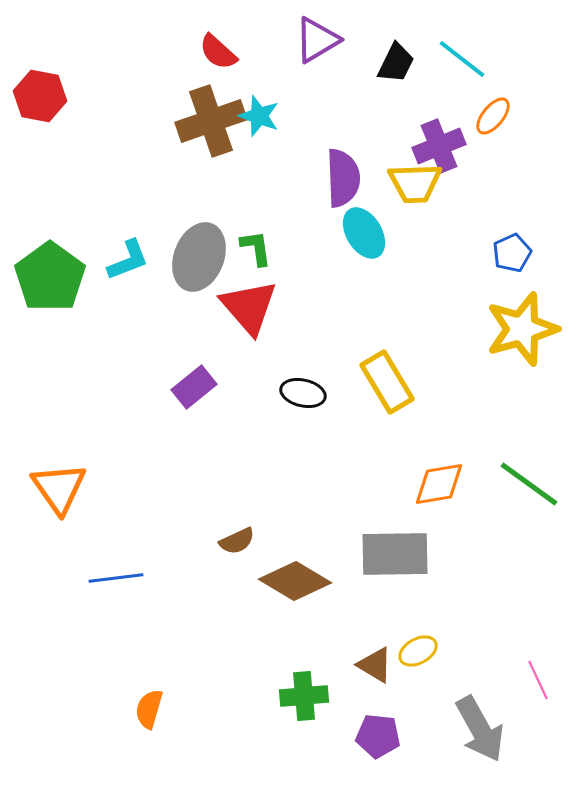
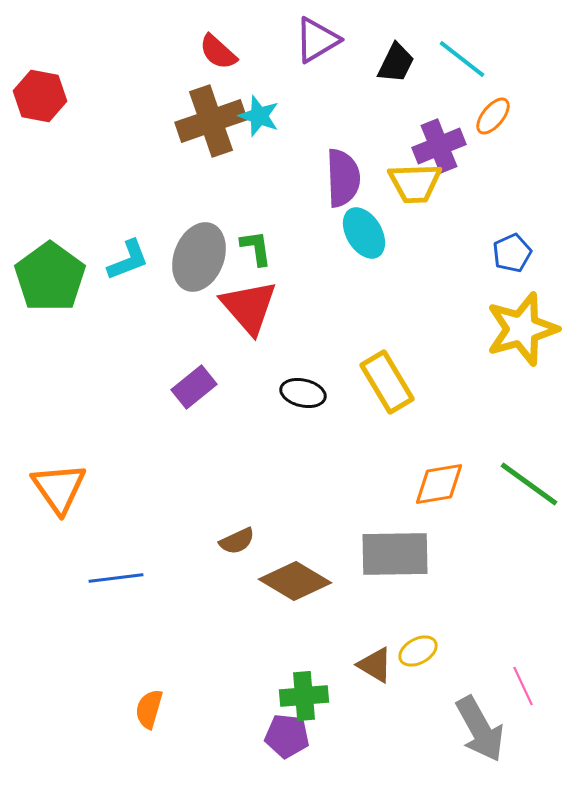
pink line: moved 15 px left, 6 px down
purple pentagon: moved 91 px left
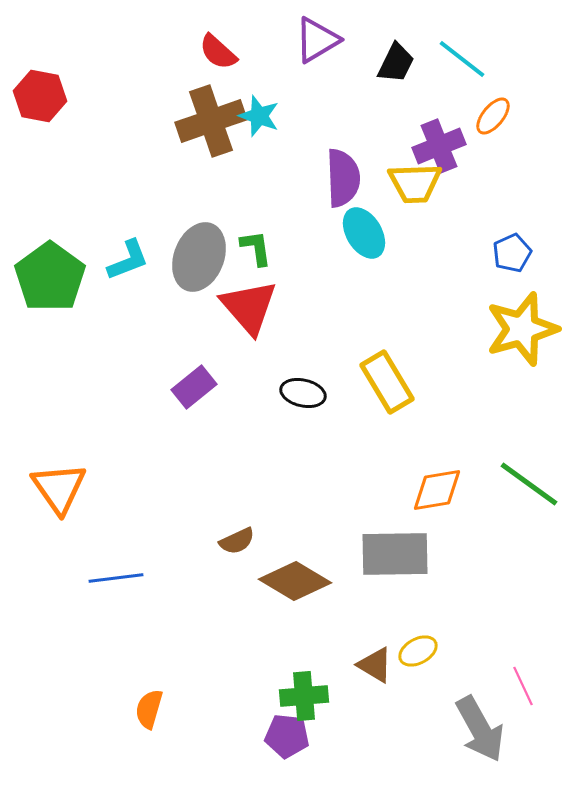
orange diamond: moved 2 px left, 6 px down
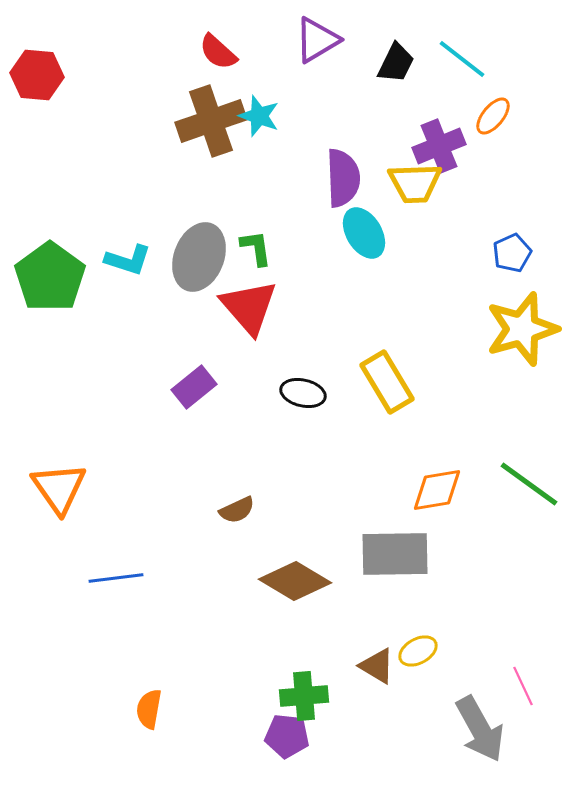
red hexagon: moved 3 px left, 21 px up; rotated 6 degrees counterclockwise
cyan L-shape: rotated 39 degrees clockwise
brown semicircle: moved 31 px up
brown triangle: moved 2 px right, 1 px down
orange semicircle: rotated 6 degrees counterclockwise
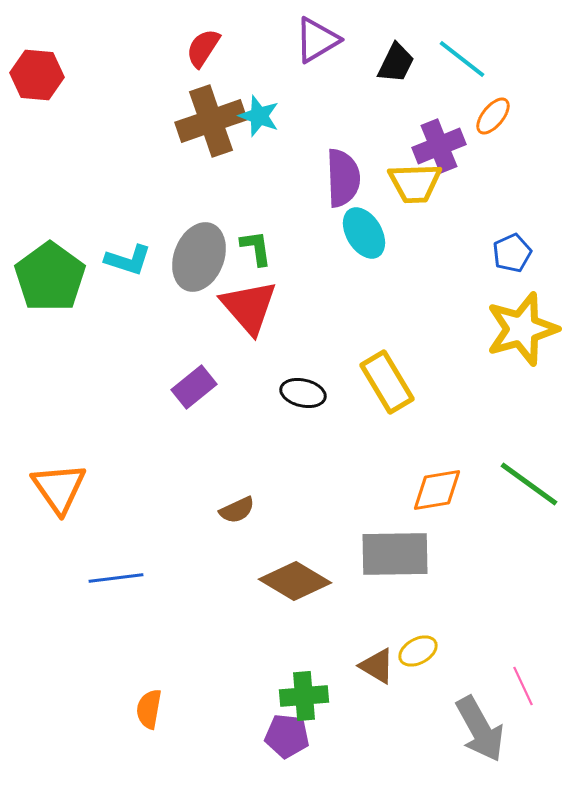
red semicircle: moved 15 px left, 4 px up; rotated 81 degrees clockwise
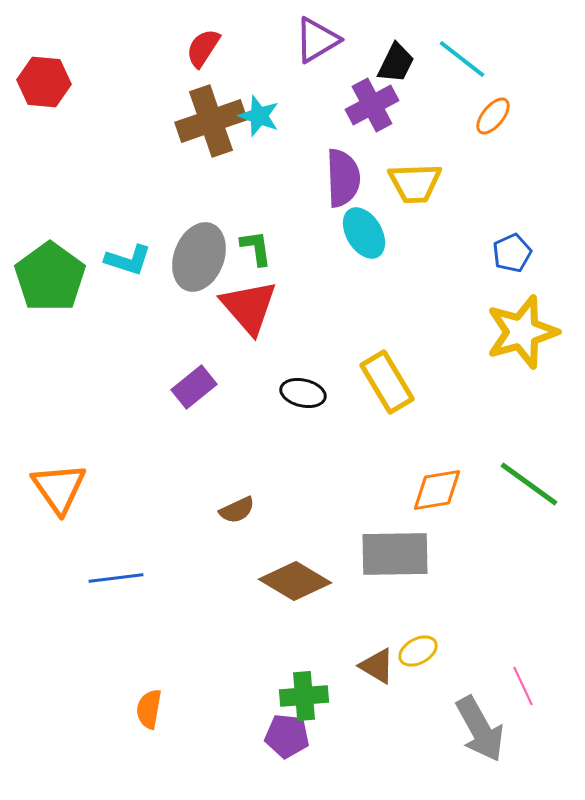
red hexagon: moved 7 px right, 7 px down
purple cross: moved 67 px left, 41 px up; rotated 6 degrees counterclockwise
yellow star: moved 3 px down
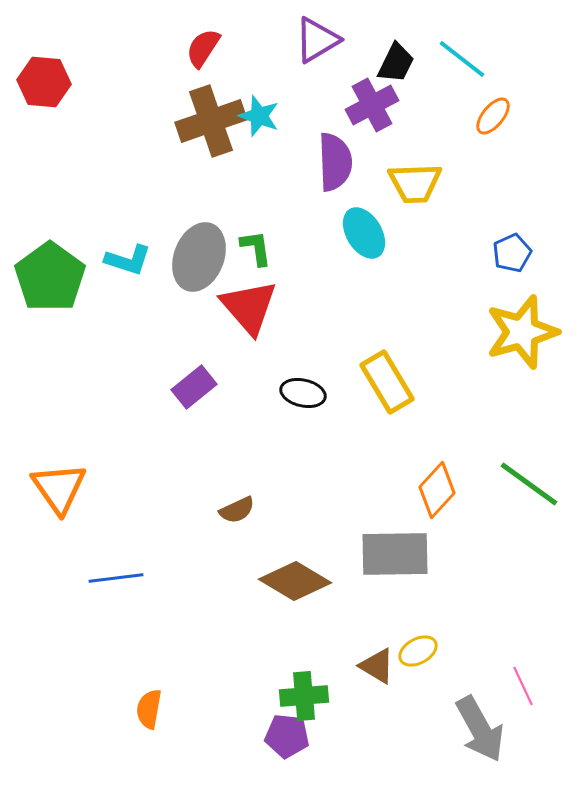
purple semicircle: moved 8 px left, 16 px up
orange diamond: rotated 38 degrees counterclockwise
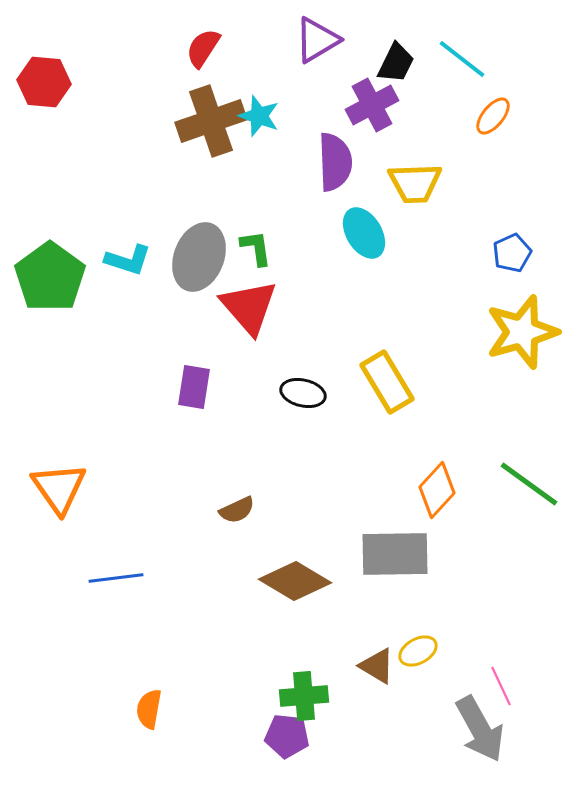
purple rectangle: rotated 42 degrees counterclockwise
pink line: moved 22 px left
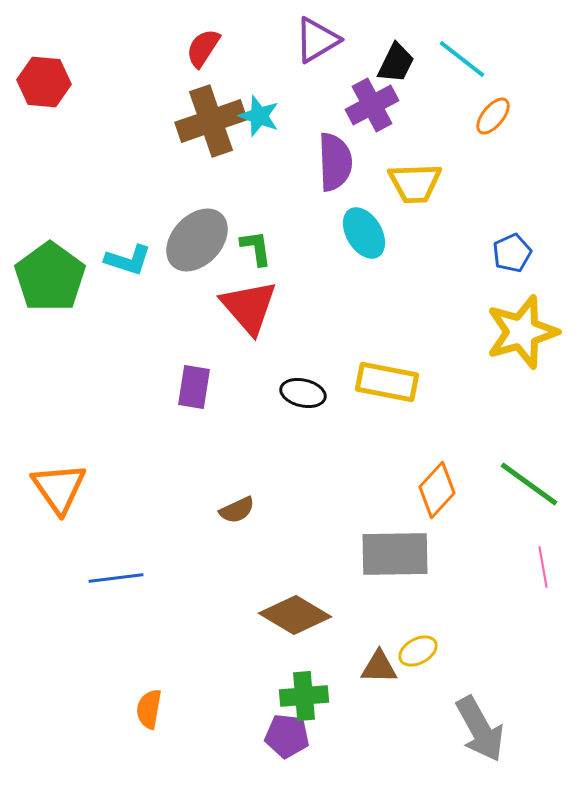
gray ellipse: moved 2 px left, 17 px up; rotated 22 degrees clockwise
yellow rectangle: rotated 48 degrees counterclockwise
brown diamond: moved 34 px down
brown triangle: moved 2 px right, 1 px down; rotated 30 degrees counterclockwise
pink line: moved 42 px right, 119 px up; rotated 15 degrees clockwise
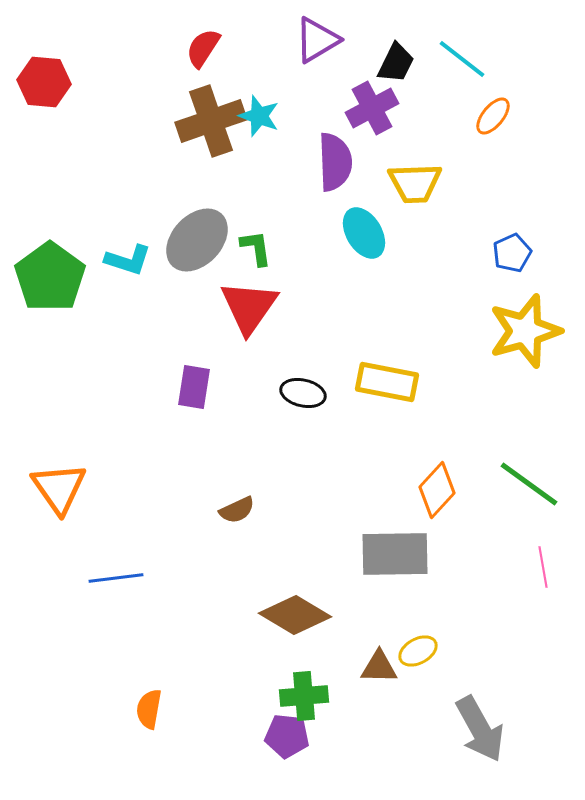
purple cross: moved 3 px down
red triangle: rotated 16 degrees clockwise
yellow star: moved 3 px right, 1 px up
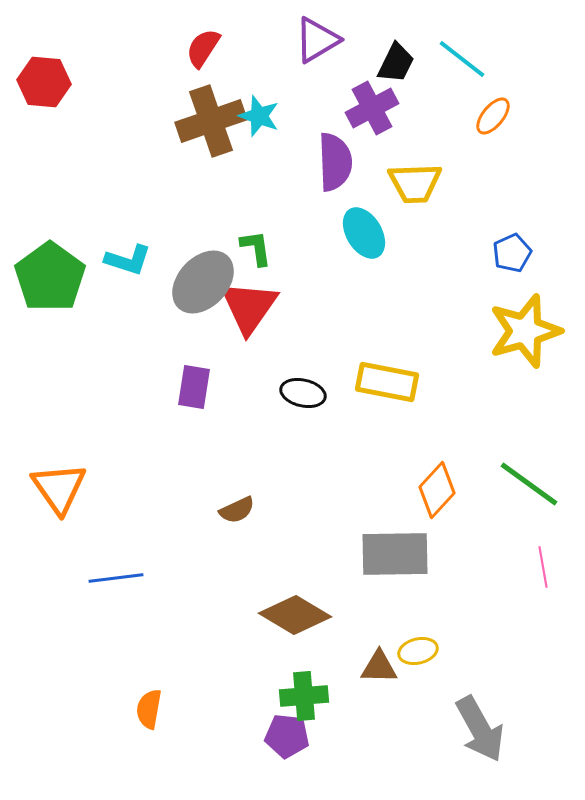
gray ellipse: moved 6 px right, 42 px down
yellow ellipse: rotated 15 degrees clockwise
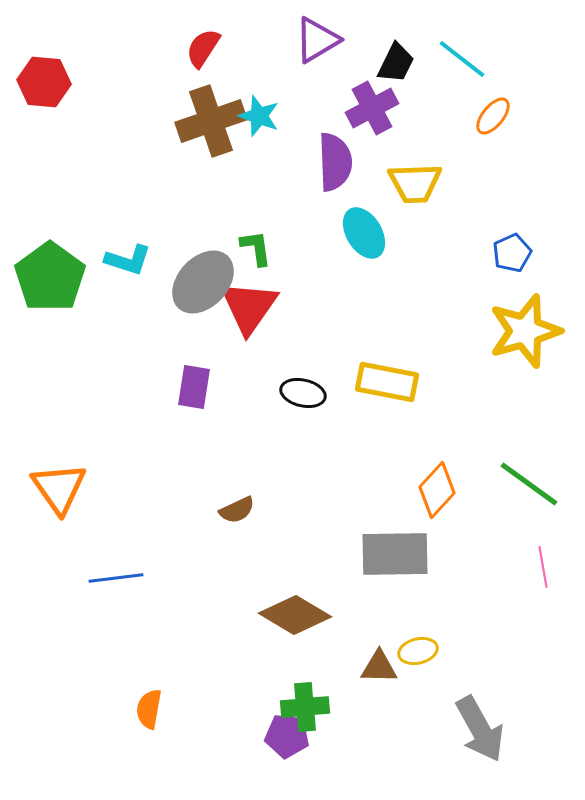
green cross: moved 1 px right, 11 px down
